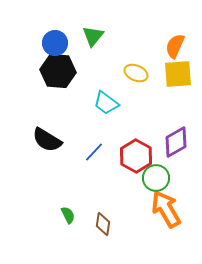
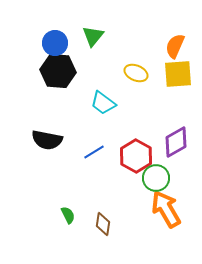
cyan trapezoid: moved 3 px left
black semicircle: rotated 20 degrees counterclockwise
blue line: rotated 15 degrees clockwise
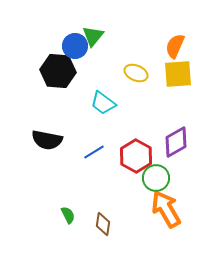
blue circle: moved 20 px right, 3 px down
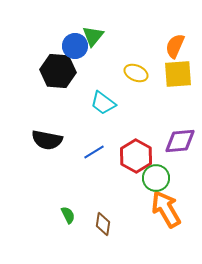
purple diamond: moved 4 px right, 1 px up; rotated 24 degrees clockwise
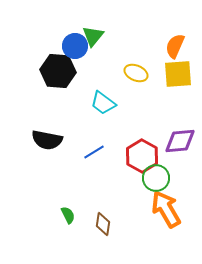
red hexagon: moved 6 px right
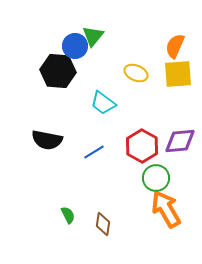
red hexagon: moved 10 px up
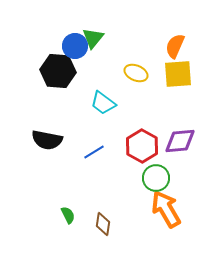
green triangle: moved 2 px down
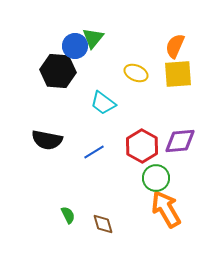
brown diamond: rotated 25 degrees counterclockwise
